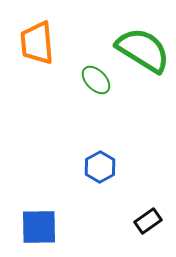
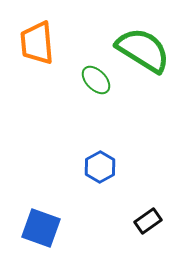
blue square: moved 2 px right, 1 px down; rotated 21 degrees clockwise
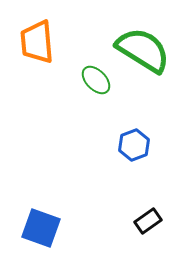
orange trapezoid: moved 1 px up
blue hexagon: moved 34 px right, 22 px up; rotated 8 degrees clockwise
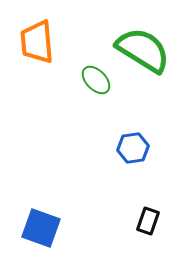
blue hexagon: moved 1 px left, 3 px down; rotated 12 degrees clockwise
black rectangle: rotated 36 degrees counterclockwise
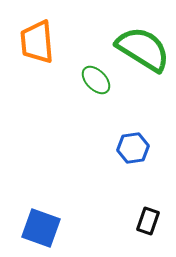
green semicircle: moved 1 px up
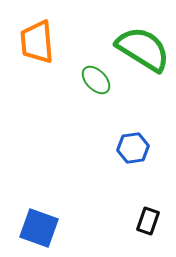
blue square: moved 2 px left
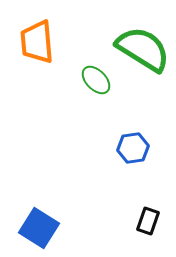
blue square: rotated 12 degrees clockwise
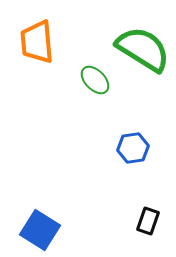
green ellipse: moved 1 px left
blue square: moved 1 px right, 2 px down
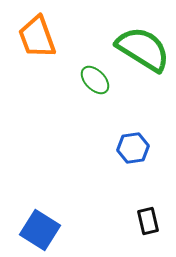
orange trapezoid: moved 5 px up; rotated 15 degrees counterclockwise
black rectangle: rotated 32 degrees counterclockwise
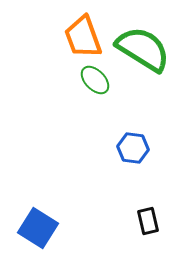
orange trapezoid: moved 46 px right
blue hexagon: rotated 16 degrees clockwise
blue square: moved 2 px left, 2 px up
